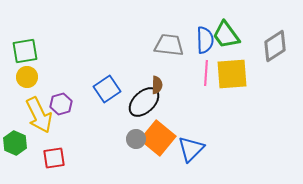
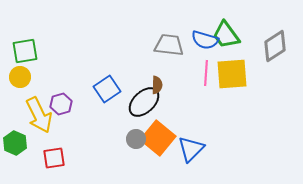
blue semicircle: rotated 108 degrees clockwise
yellow circle: moved 7 px left
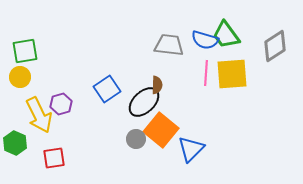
orange square: moved 3 px right, 8 px up
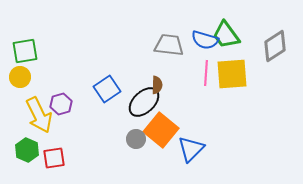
green hexagon: moved 12 px right, 7 px down
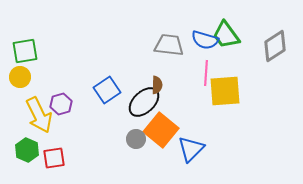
yellow square: moved 7 px left, 17 px down
blue square: moved 1 px down
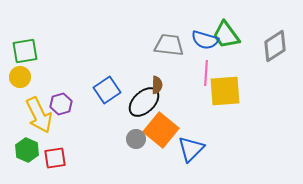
red square: moved 1 px right
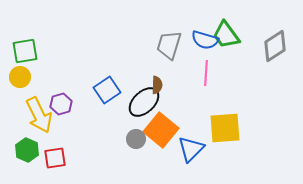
gray trapezoid: rotated 80 degrees counterclockwise
yellow square: moved 37 px down
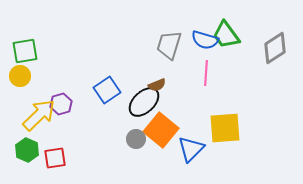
gray diamond: moved 2 px down
yellow circle: moved 1 px up
brown semicircle: rotated 66 degrees clockwise
yellow arrow: rotated 108 degrees counterclockwise
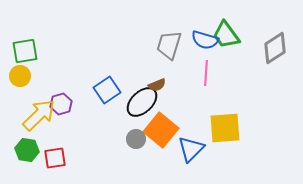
black ellipse: moved 2 px left
green hexagon: rotated 15 degrees counterclockwise
